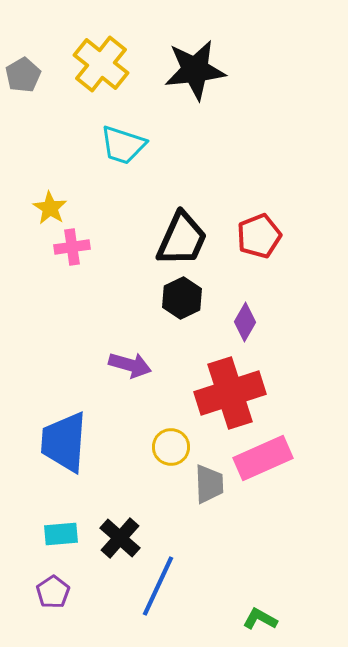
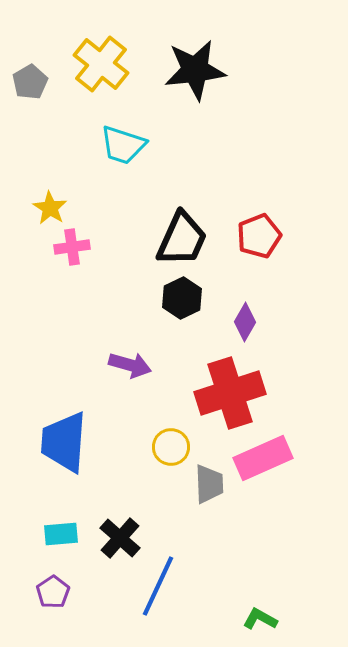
gray pentagon: moved 7 px right, 7 px down
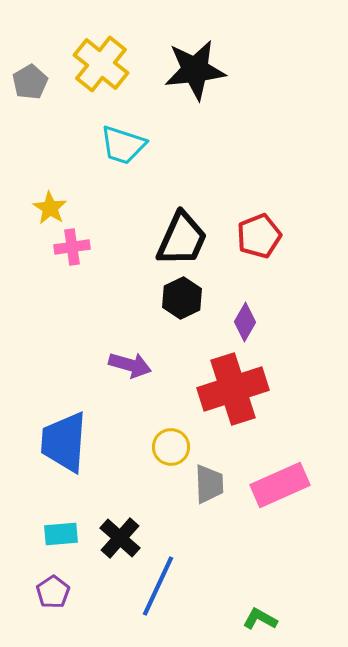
red cross: moved 3 px right, 4 px up
pink rectangle: moved 17 px right, 27 px down
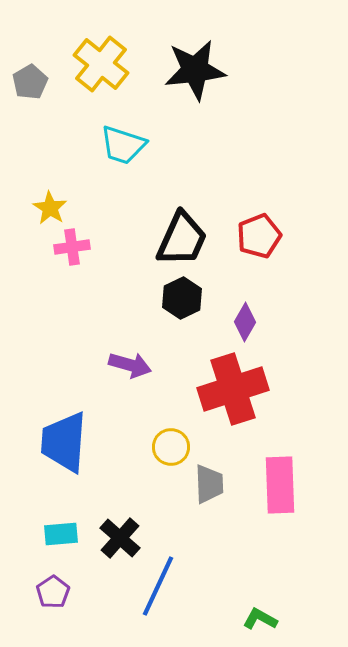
pink rectangle: rotated 68 degrees counterclockwise
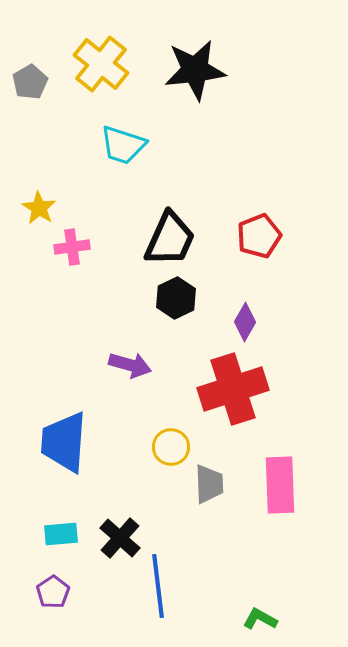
yellow star: moved 11 px left
black trapezoid: moved 12 px left
black hexagon: moved 6 px left
blue line: rotated 32 degrees counterclockwise
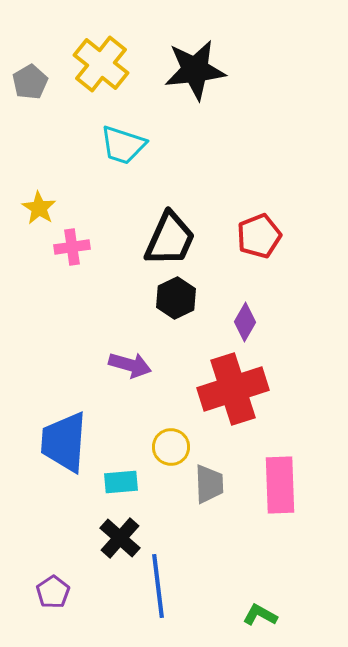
cyan rectangle: moved 60 px right, 52 px up
green L-shape: moved 4 px up
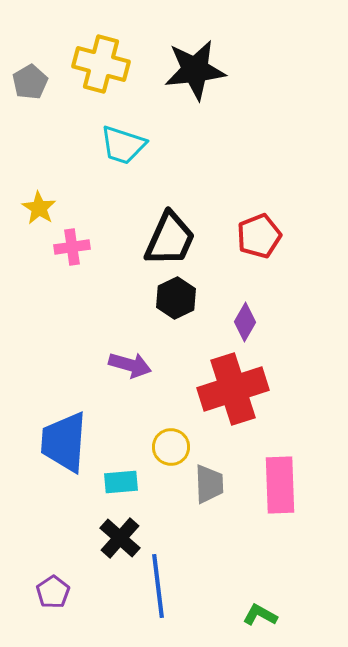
yellow cross: rotated 24 degrees counterclockwise
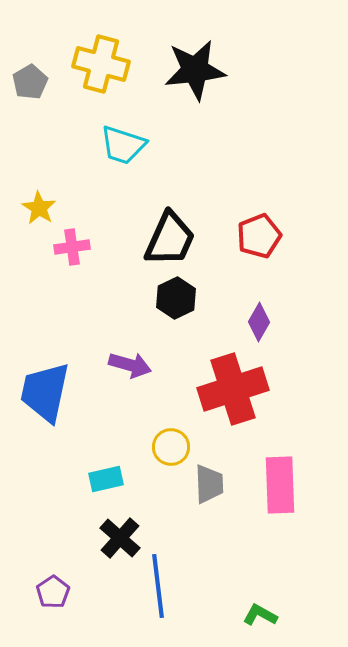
purple diamond: moved 14 px right
blue trapezoid: moved 19 px left, 50 px up; rotated 8 degrees clockwise
cyan rectangle: moved 15 px left, 3 px up; rotated 8 degrees counterclockwise
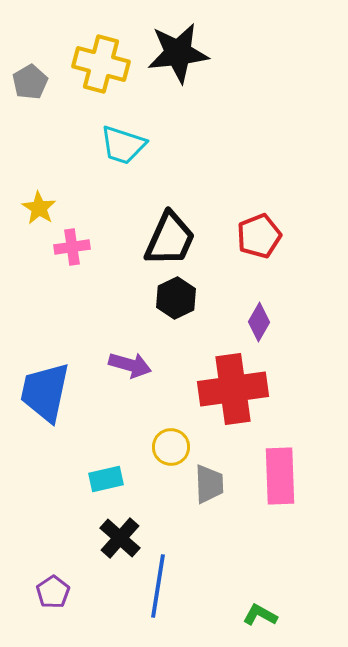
black star: moved 17 px left, 17 px up
red cross: rotated 10 degrees clockwise
pink rectangle: moved 9 px up
blue line: rotated 16 degrees clockwise
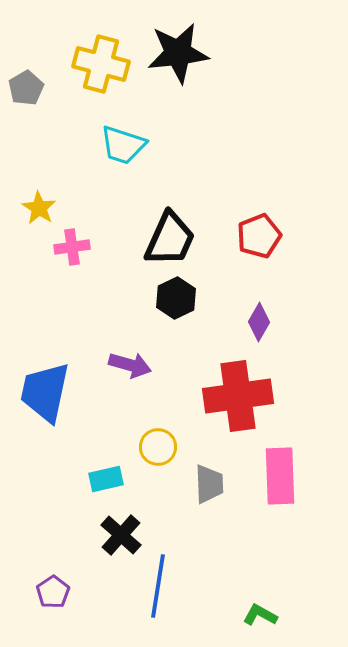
gray pentagon: moved 4 px left, 6 px down
red cross: moved 5 px right, 7 px down
yellow circle: moved 13 px left
black cross: moved 1 px right, 3 px up
